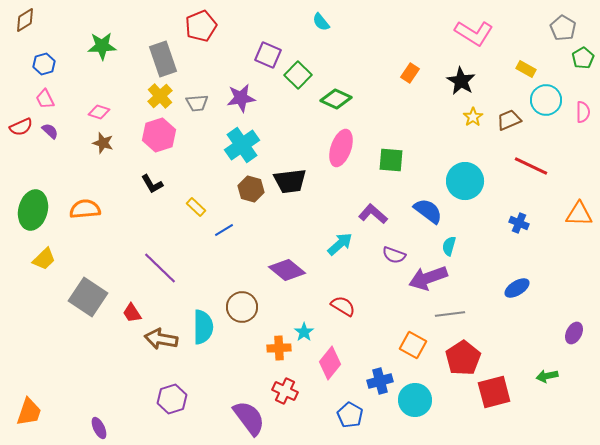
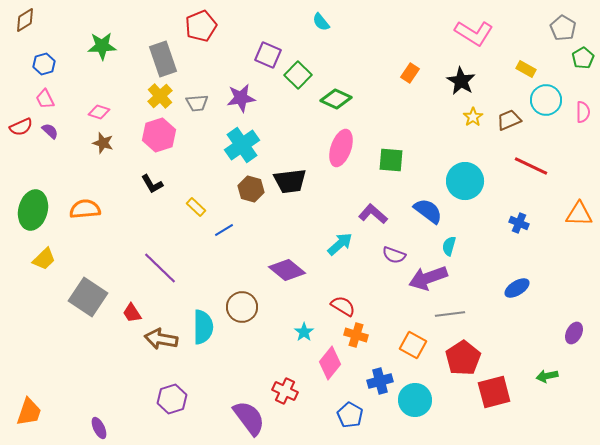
orange cross at (279, 348): moved 77 px right, 13 px up; rotated 20 degrees clockwise
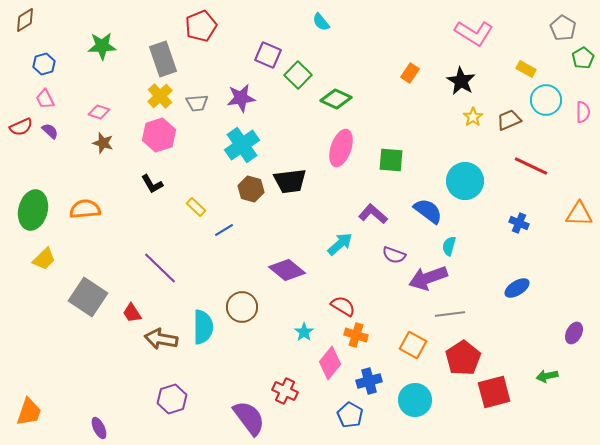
blue cross at (380, 381): moved 11 px left
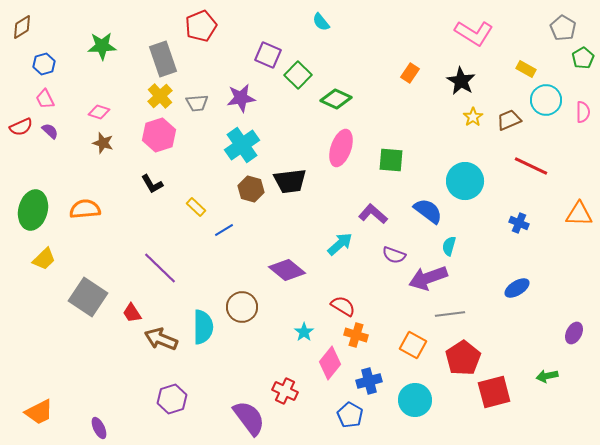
brown diamond at (25, 20): moved 3 px left, 7 px down
brown arrow at (161, 339): rotated 12 degrees clockwise
orange trapezoid at (29, 412): moved 10 px right; rotated 44 degrees clockwise
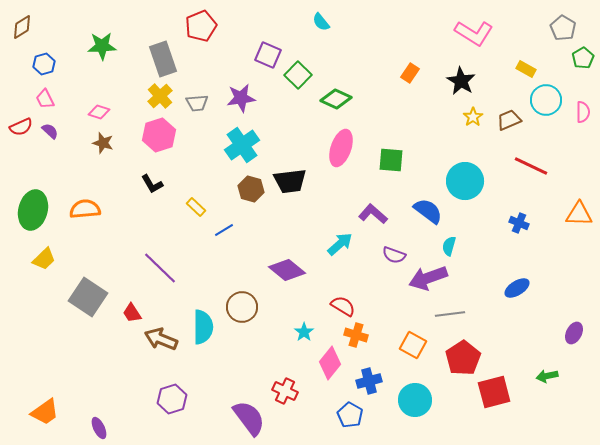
orange trapezoid at (39, 412): moved 6 px right; rotated 8 degrees counterclockwise
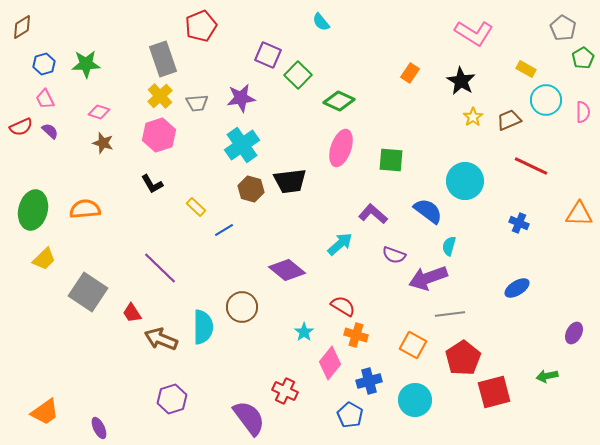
green star at (102, 46): moved 16 px left, 18 px down
green diamond at (336, 99): moved 3 px right, 2 px down
gray square at (88, 297): moved 5 px up
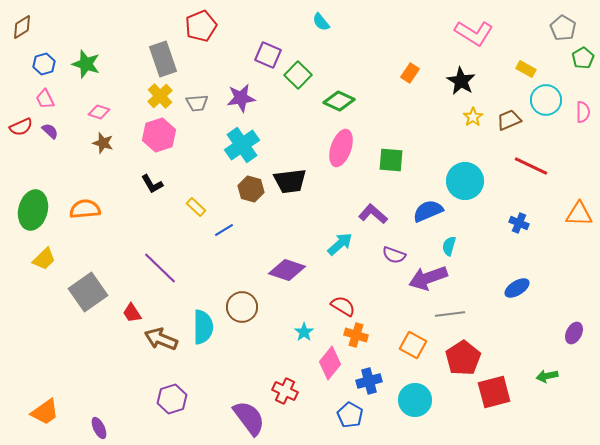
green star at (86, 64): rotated 20 degrees clockwise
blue semicircle at (428, 211): rotated 60 degrees counterclockwise
purple diamond at (287, 270): rotated 21 degrees counterclockwise
gray square at (88, 292): rotated 21 degrees clockwise
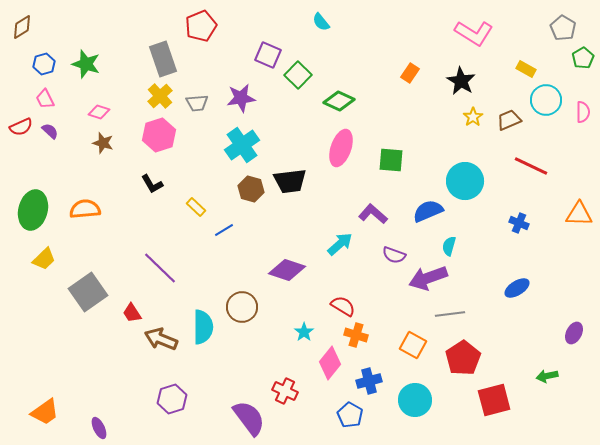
red square at (494, 392): moved 8 px down
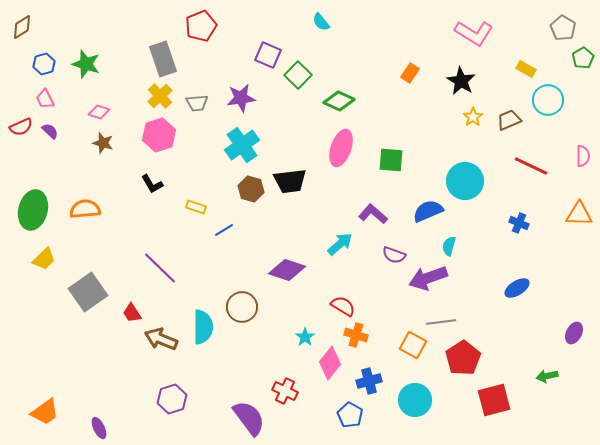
cyan circle at (546, 100): moved 2 px right
pink semicircle at (583, 112): moved 44 px down
yellow rectangle at (196, 207): rotated 24 degrees counterclockwise
gray line at (450, 314): moved 9 px left, 8 px down
cyan star at (304, 332): moved 1 px right, 5 px down
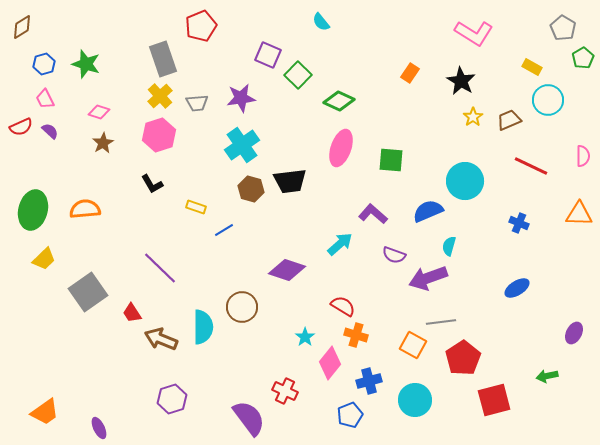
yellow rectangle at (526, 69): moved 6 px right, 2 px up
brown star at (103, 143): rotated 25 degrees clockwise
blue pentagon at (350, 415): rotated 20 degrees clockwise
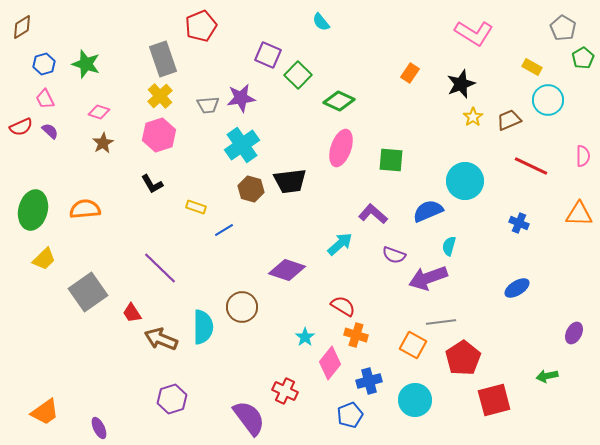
black star at (461, 81): moved 3 px down; rotated 20 degrees clockwise
gray trapezoid at (197, 103): moved 11 px right, 2 px down
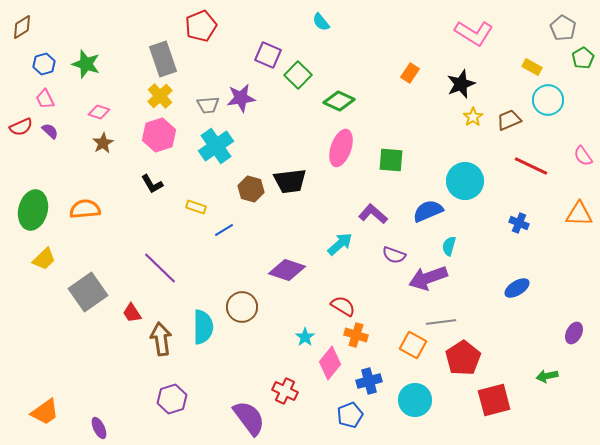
cyan cross at (242, 145): moved 26 px left, 1 px down
pink semicircle at (583, 156): rotated 145 degrees clockwise
brown arrow at (161, 339): rotated 60 degrees clockwise
